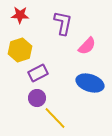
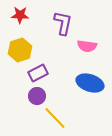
pink semicircle: rotated 54 degrees clockwise
purple circle: moved 2 px up
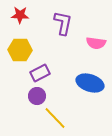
pink semicircle: moved 9 px right, 3 px up
yellow hexagon: rotated 20 degrees clockwise
purple rectangle: moved 2 px right
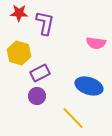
red star: moved 1 px left, 2 px up
purple L-shape: moved 18 px left
yellow hexagon: moved 1 px left, 3 px down; rotated 15 degrees clockwise
blue ellipse: moved 1 px left, 3 px down
yellow line: moved 18 px right
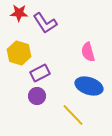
purple L-shape: rotated 135 degrees clockwise
pink semicircle: moved 8 px left, 9 px down; rotated 66 degrees clockwise
yellow line: moved 3 px up
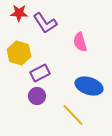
pink semicircle: moved 8 px left, 10 px up
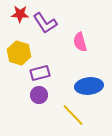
red star: moved 1 px right, 1 px down
purple rectangle: rotated 12 degrees clockwise
blue ellipse: rotated 24 degrees counterclockwise
purple circle: moved 2 px right, 1 px up
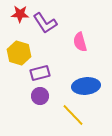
blue ellipse: moved 3 px left
purple circle: moved 1 px right, 1 px down
